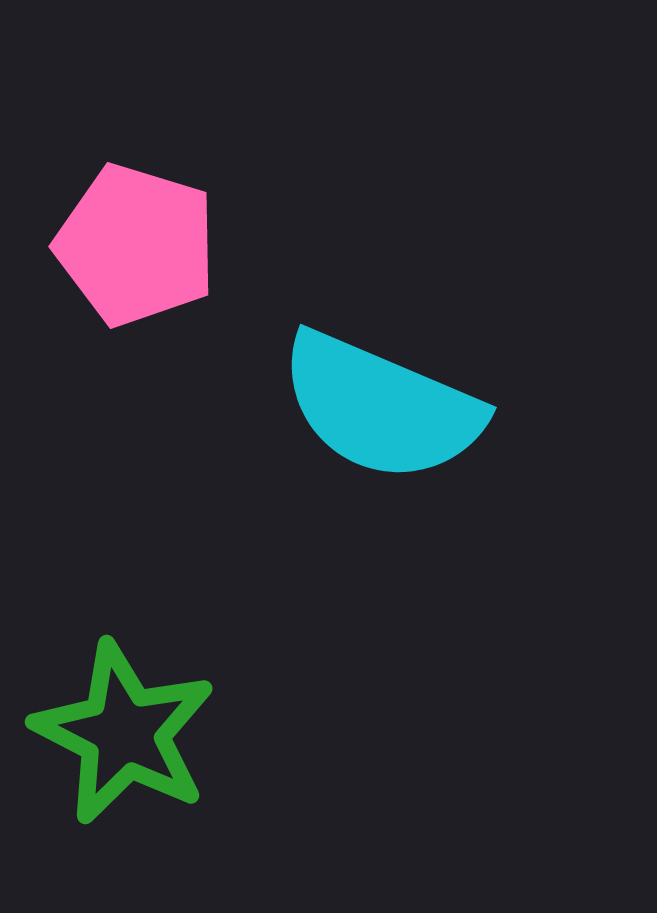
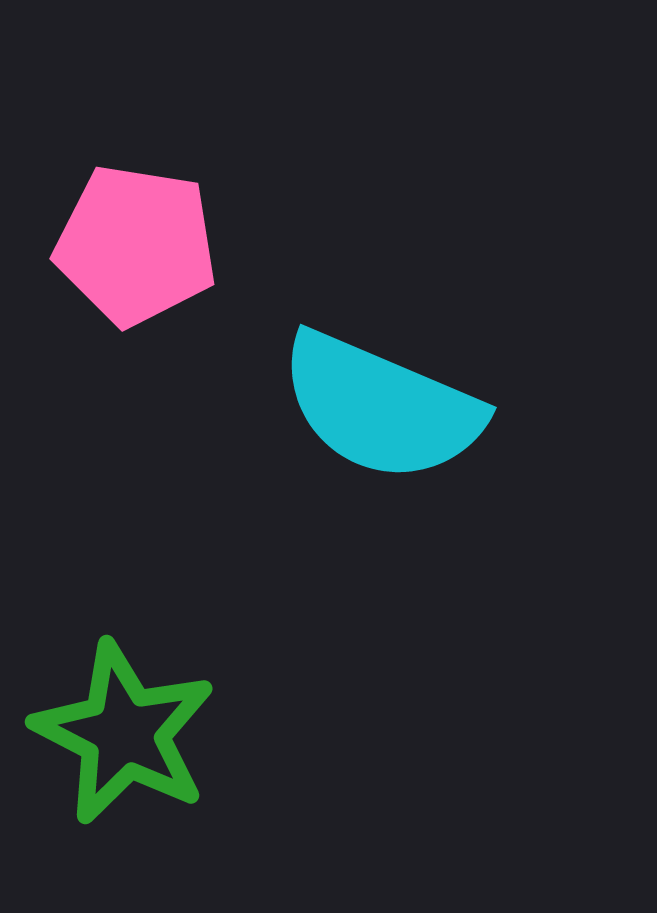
pink pentagon: rotated 8 degrees counterclockwise
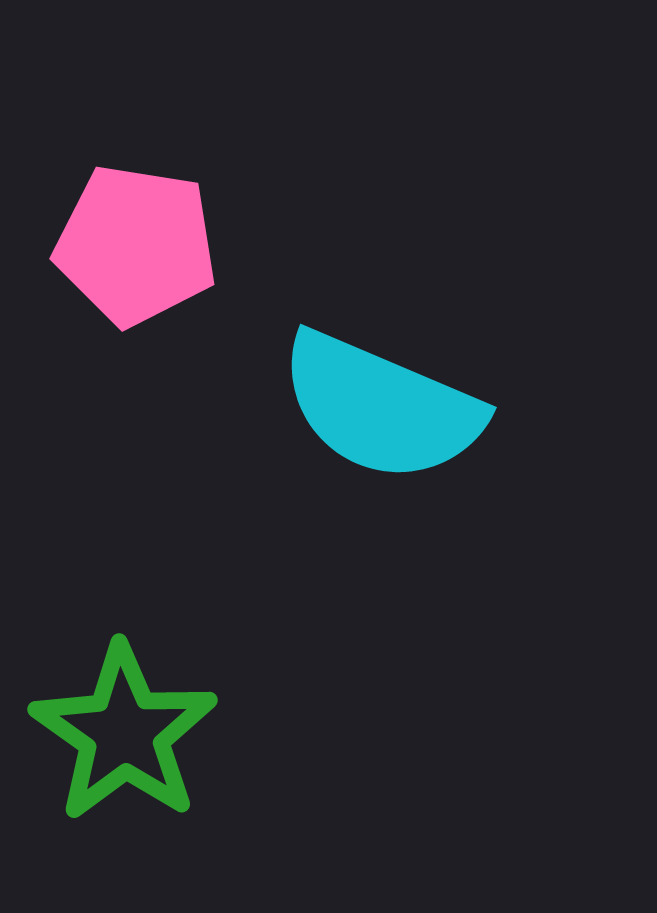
green star: rotated 8 degrees clockwise
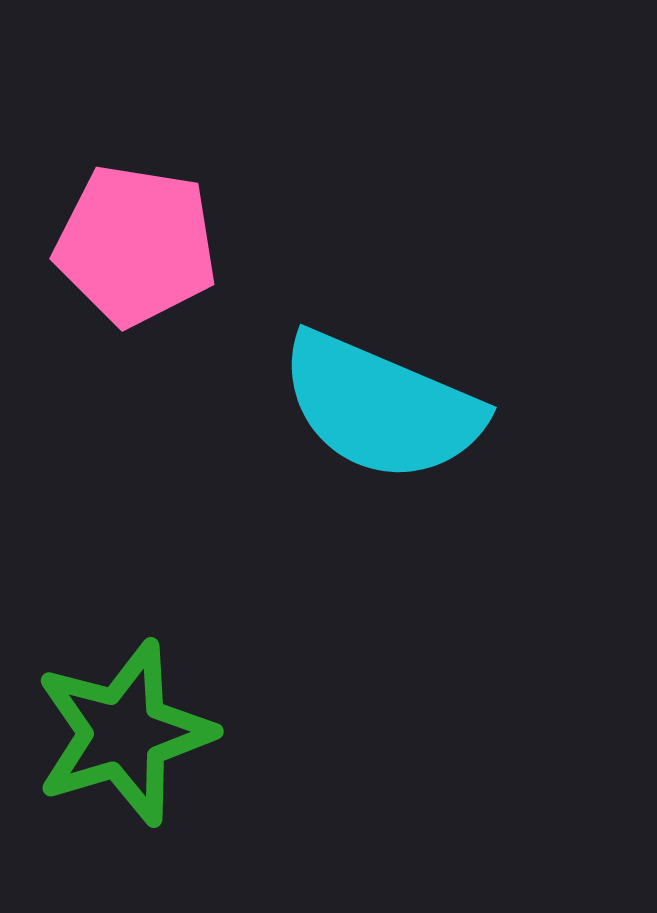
green star: rotated 20 degrees clockwise
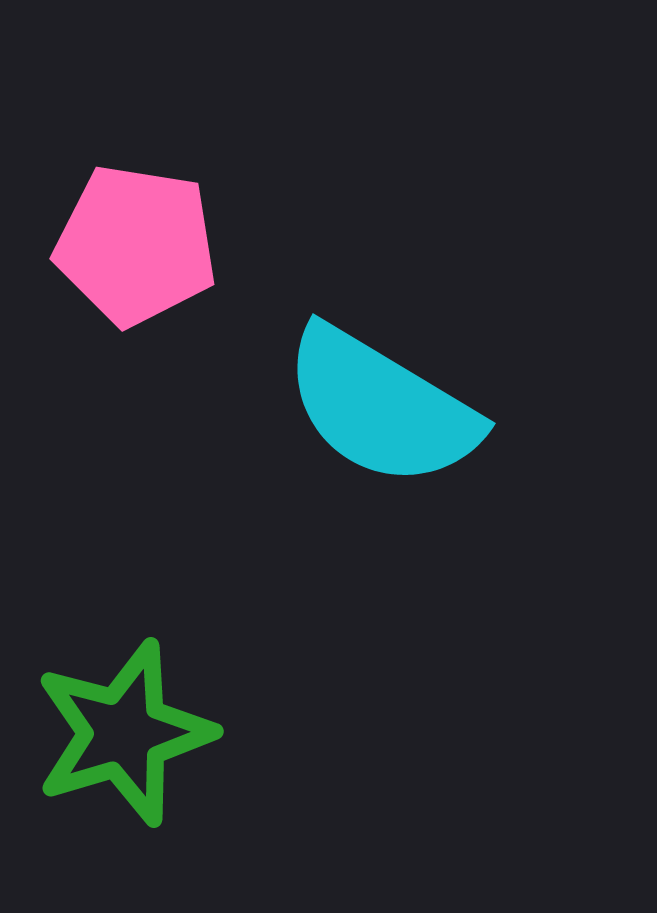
cyan semicircle: rotated 8 degrees clockwise
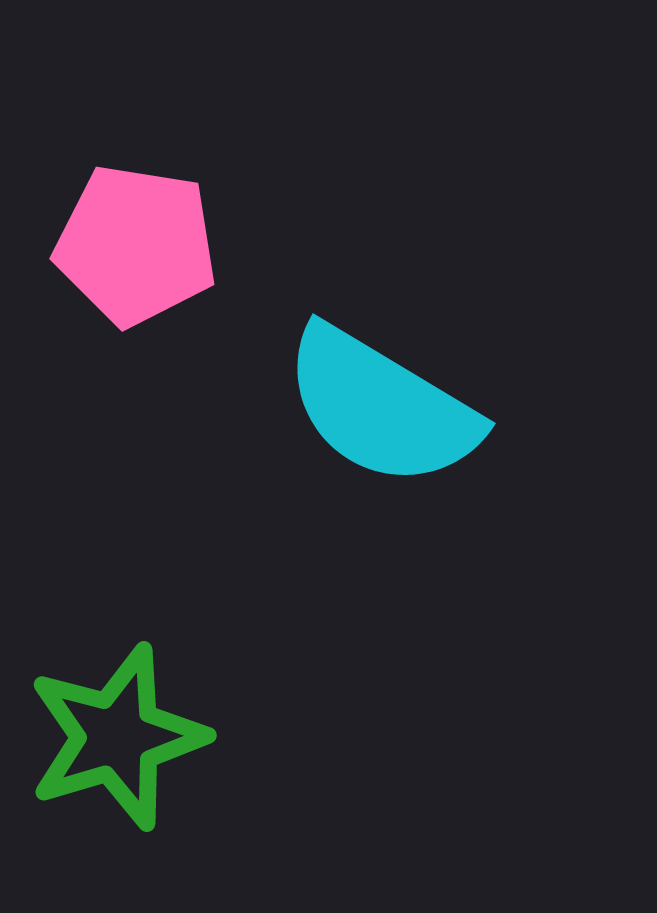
green star: moved 7 px left, 4 px down
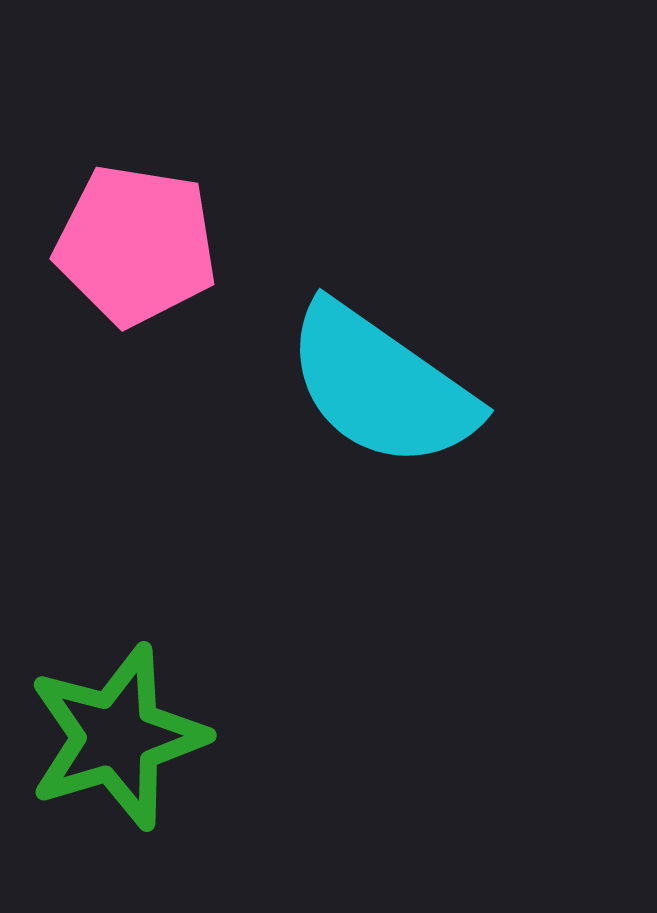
cyan semicircle: moved 21 px up; rotated 4 degrees clockwise
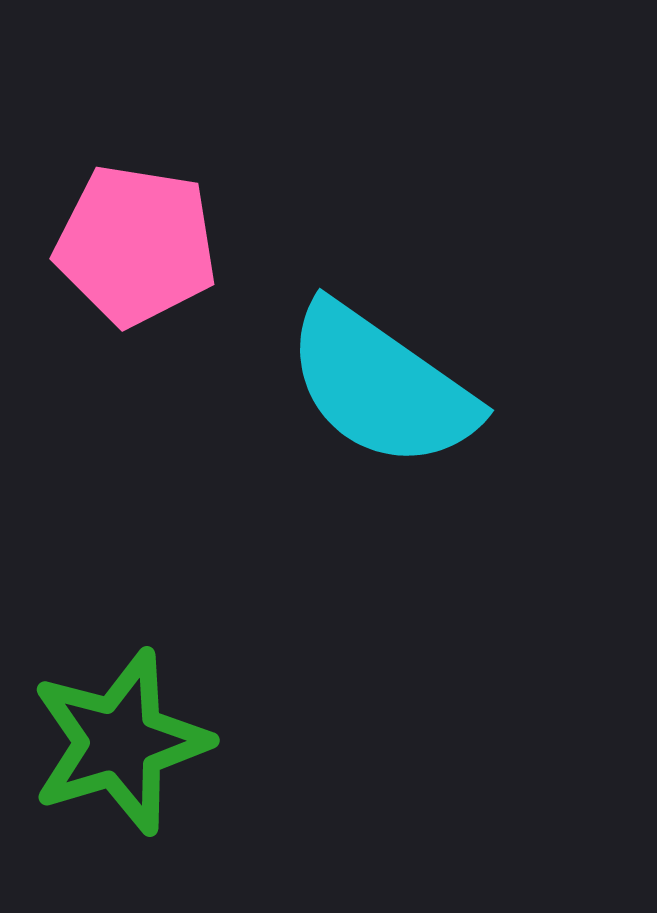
green star: moved 3 px right, 5 px down
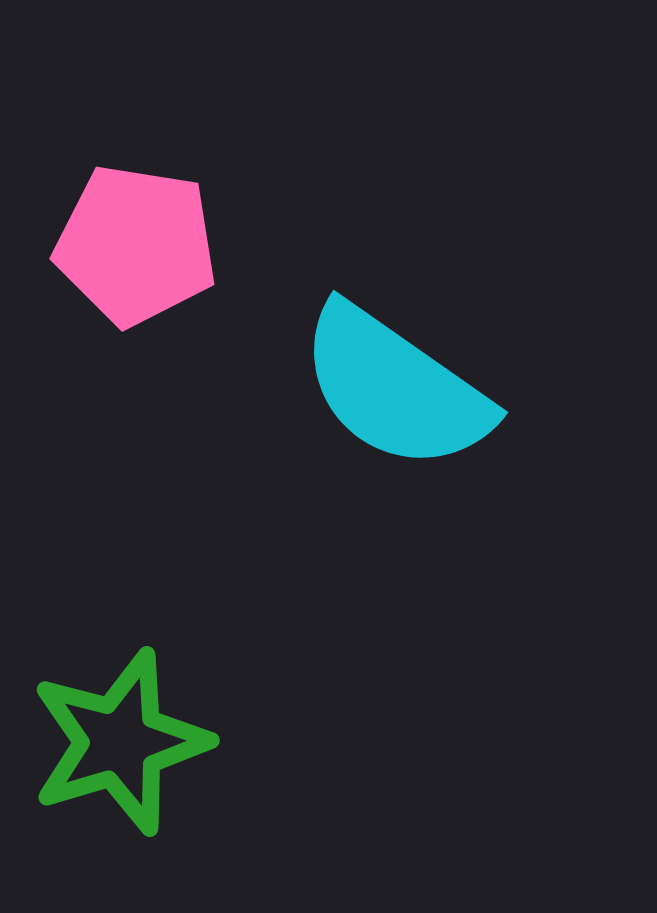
cyan semicircle: moved 14 px right, 2 px down
